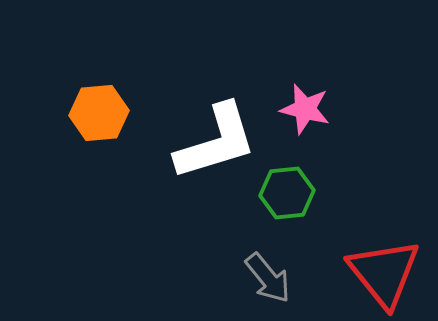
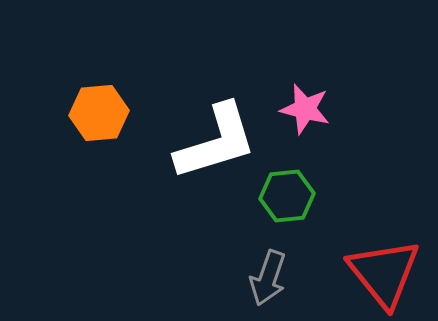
green hexagon: moved 3 px down
gray arrow: rotated 58 degrees clockwise
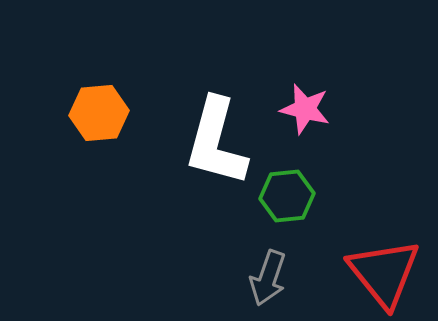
white L-shape: rotated 122 degrees clockwise
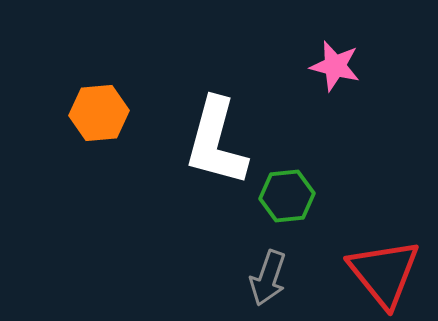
pink star: moved 30 px right, 43 px up
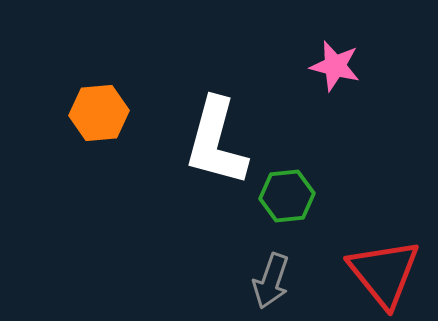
gray arrow: moved 3 px right, 3 px down
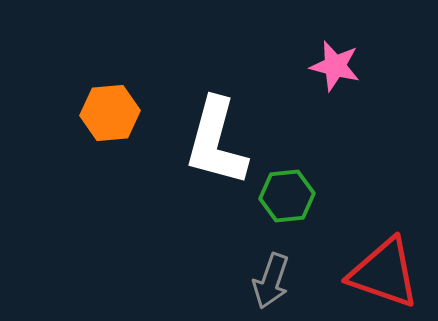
orange hexagon: moved 11 px right
red triangle: rotated 32 degrees counterclockwise
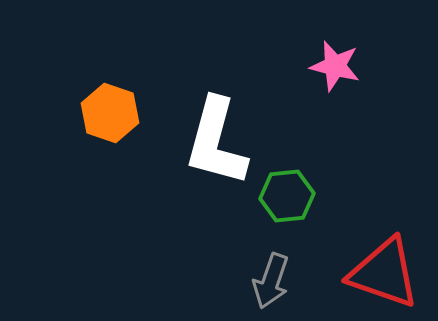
orange hexagon: rotated 24 degrees clockwise
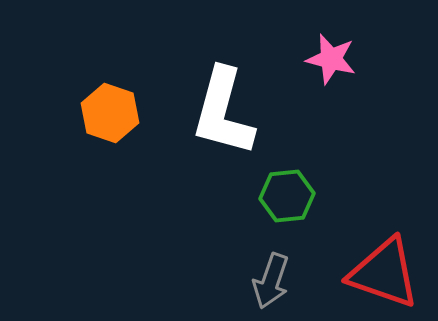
pink star: moved 4 px left, 7 px up
white L-shape: moved 7 px right, 30 px up
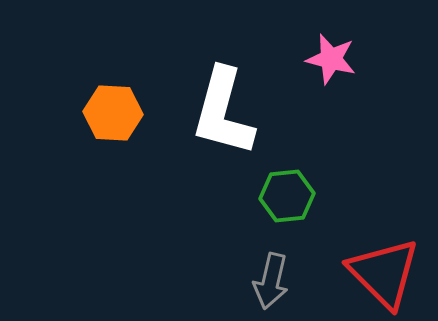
orange hexagon: moved 3 px right; rotated 16 degrees counterclockwise
red triangle: rotated 26 degrees clockwise
gray arrow: rotated 6 degrees counterclockwise
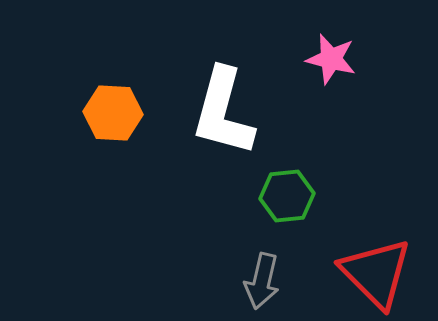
red triangle: moved 8 px left
gray arrow: moved 9 px left
